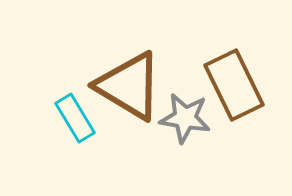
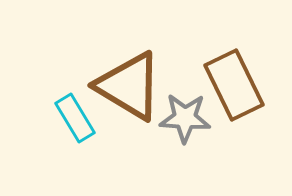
gray star: rotated 6 degrees counterclockwise
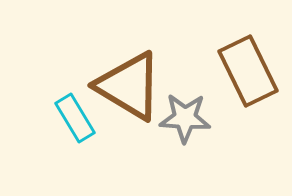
brown rectangle: moved 14 px right, 14 px up
